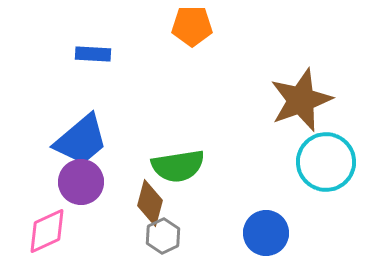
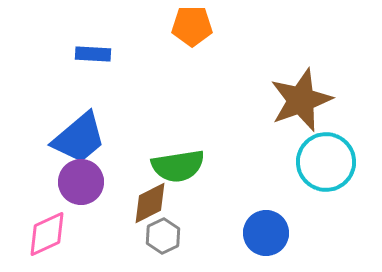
blue trapezoid: moved 2 px left, 2 px up
brown diamond: rotated 48 degrees clockwise
pink diamond: moved 3 px down
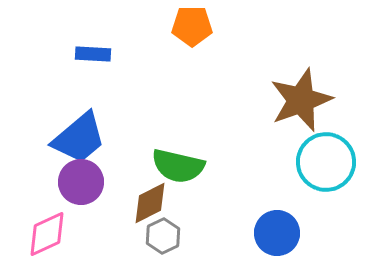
green semicircle: rotated 22 degrees clockwise
blue circle: moved 11 px right
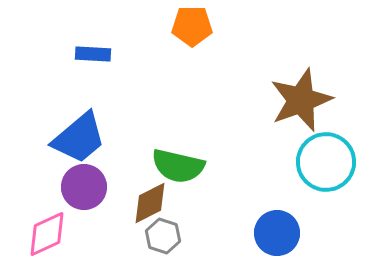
purple circle: moved 3 px right, 5 px down
gray hexagon: rotated 16 degrees counterclockwise
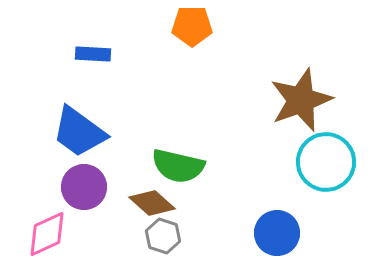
blue trapezoid: moved 6 px up; rotated 76 degrees clockwise
brown diamond: moved 2 px right; rotated 69 degrees clockwise
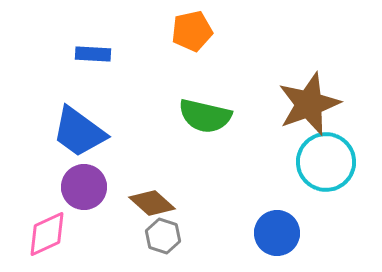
orange pentagon: moved 5 px down; rotated 12 degrees counterclockwise
brown star: moved 8 px right, 4 px down
green semicircle: moved 27 px right, 50 px up
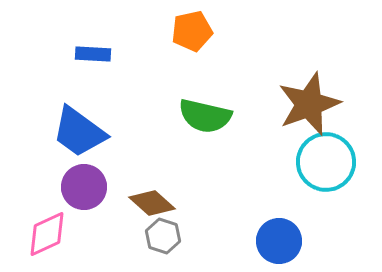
blue circle: moved 2 px right, 8 px down
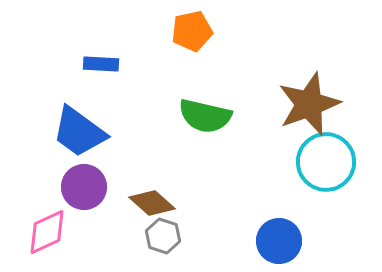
blue rectangle: moved 8 px right, 10 px down
pink diamond: moved 2 px up
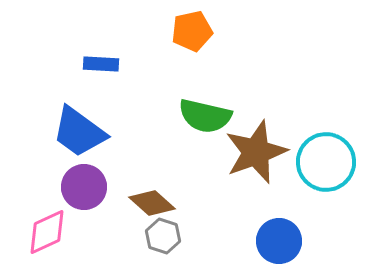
brown star: moved 53 px left, 48 px down
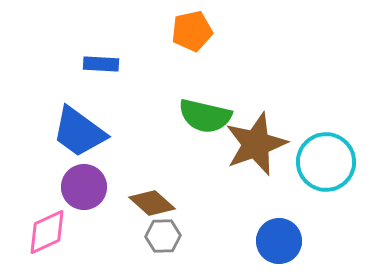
brown star: moved 8 px up
gray hexagon: rotated 20 degrees counterclockwise
